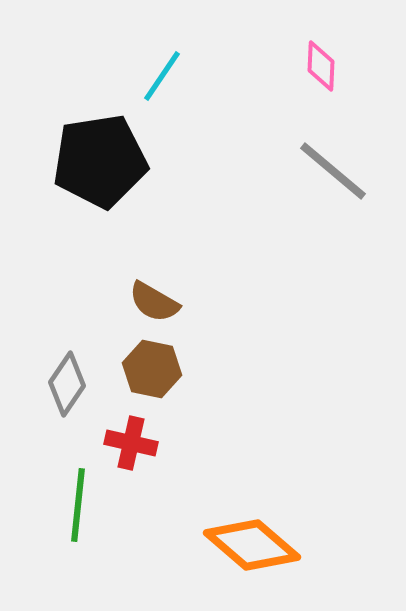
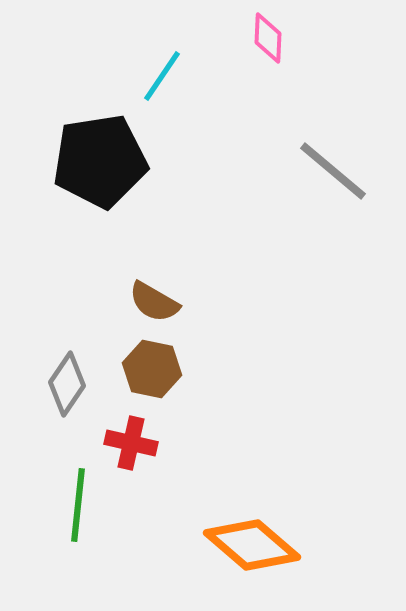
pink diamond: moved 53 px left, 28 px up
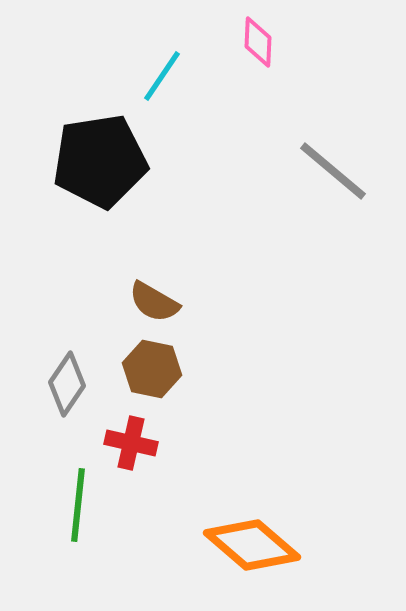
pink diamond: moved 10 px left, 4 px down
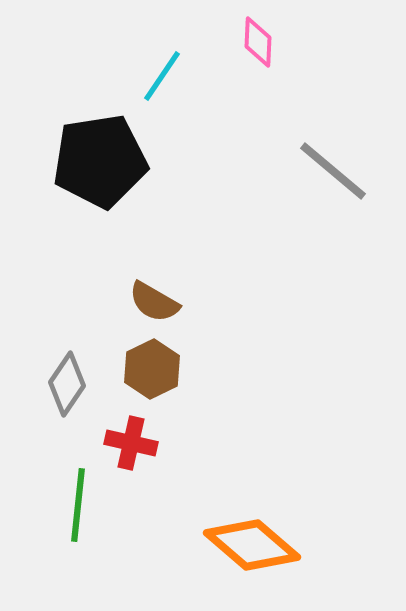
brown hexagon: rotated 22 degrees clockwise
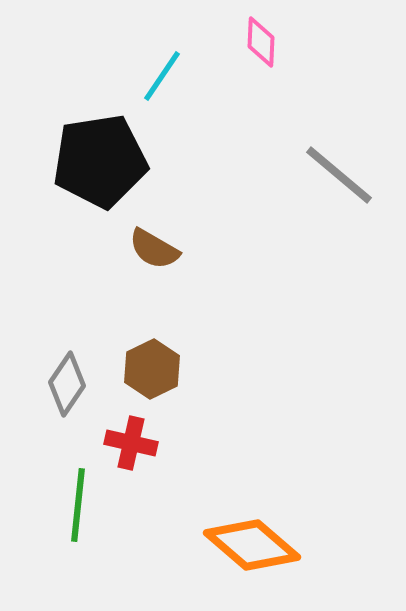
pink diamond: moved 3 px right
gray line: moved 6 px right, 4 px down
brown semicircle: moved 53 px up
